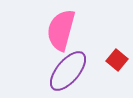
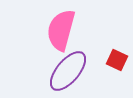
red square: rotated 15 degrees counterclockwise
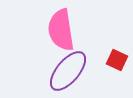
pink semicircle: rotated 24 degrees counterclockwise
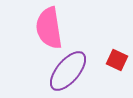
pink semicircle: moved 12 px left, 2 px up
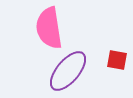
red square: rotated 15 degrees counterclockwise
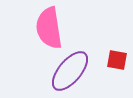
purple ellipse: moved 2 px right
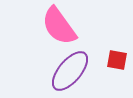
pink semicircle: moved 10 px right, 2 px up; rotated 27 degrees counterclockwise
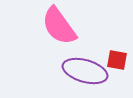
purple ellipse: moved 15 px right; rotated 66 degrees clockwise
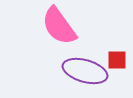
red square: rotated 10 degrees counterclockwise
